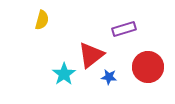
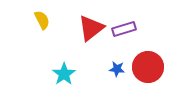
yellow semicircle: rotated 42 degrees counterclockwise
red triangle: moved 27 px up
blue star: moved 8 px right, 8 px up
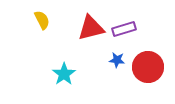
red triangle: rotated 24 degrees clockwise
blue star: moved 9 px up
